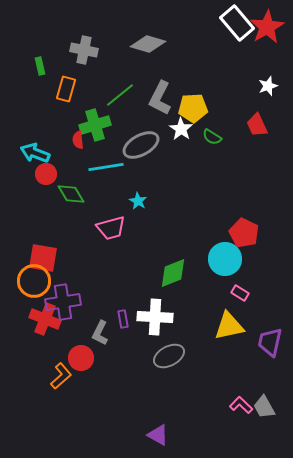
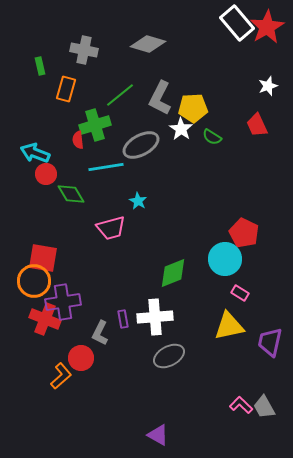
white cross at (155, 317): rotated 8 degrees counterclockwise
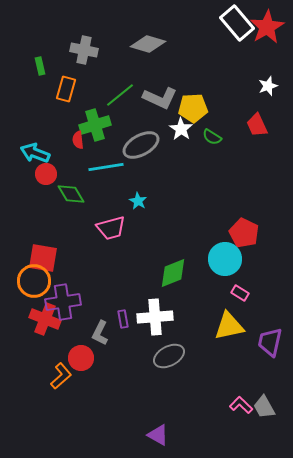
gray L-shape at (160, 98): rotated 92 degrees counterclockwise
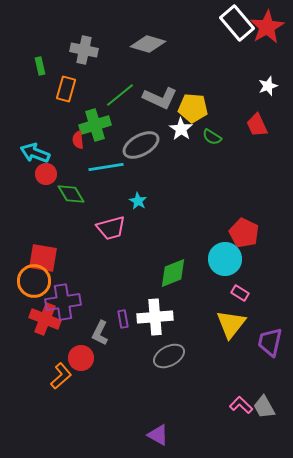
yellow pentagon at (193, 108): rotated 8 degrees clockwise
yellow triangle at (229, 326): moved 2 px right, 2 px up; rotated 40 degrees counterclockwise
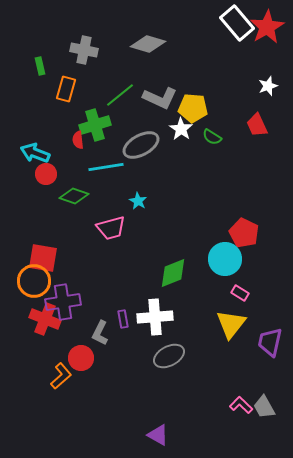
green diamond at (71, 194): moved 3 px right, 2 px down; rotated 40 degrees counterclockwise
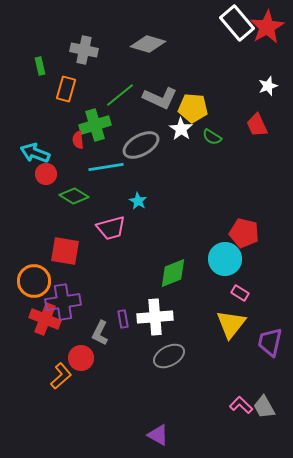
green diamond at (74, 196): rotated 12 degrees clockwise
red pentagon at (244, 233): rotated 12 degrees counterclockwise
red square at (43, 258): moved 22 px right, 7 px up
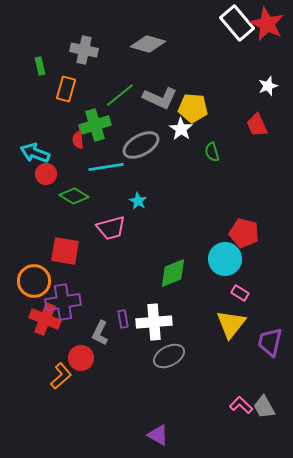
red star at (267, 27): moved 3 px up; rotated 16 degrees counterclockwise
green semicircle at (212, 137): moved 15 px down; rotated 42 degrees clockwise
white cross at (155, 317): moved 1 px left, 5 px down
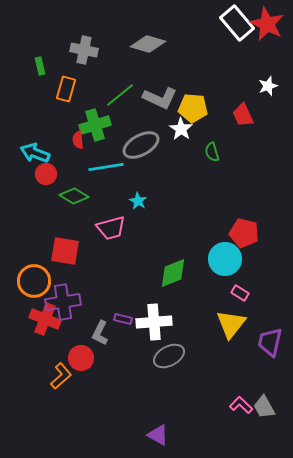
red trapezoid at (257, 125): moved 14 px left, 10 px up
purple rectangle at (123, 319): rotated 66 degrees counterclockwise
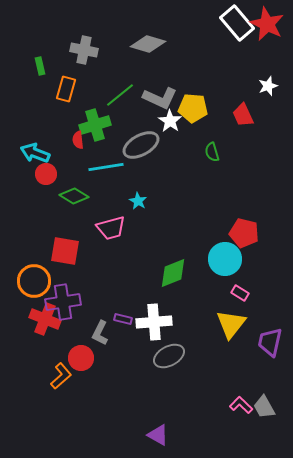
white star at (181, 129): moved 11 px left, 8 px up
